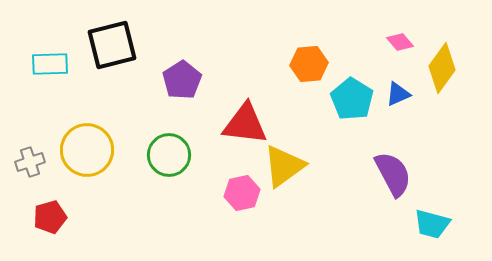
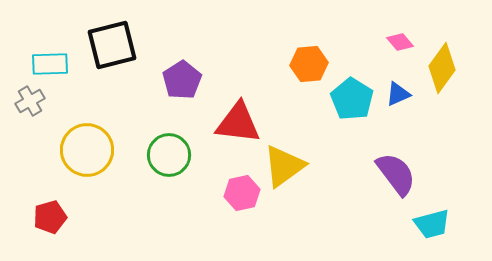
red triangle: moved 7 px left, 1 px up
gray cross: moved 61 px up; rotated 12 degrees counterclockwise
purple semicircle: moved 3 px right; rotated 9 degrees counterclockwise
cyan trapezoid: rotated 30 degrees counterclockwise
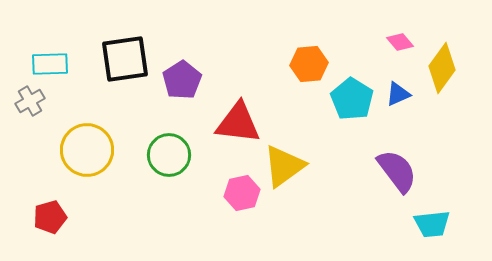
black square: moved 13 px right, 14 px down; rotated 6 degrees clockwise
purple semicircle: moved 1 px right, 3 px up
cyan trapezoid: rotated 9 degrees clockwise
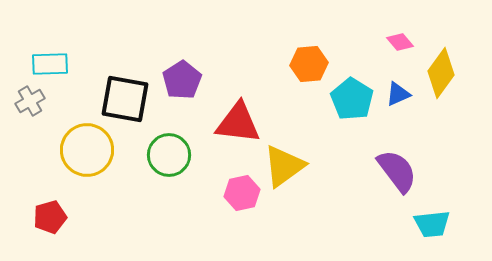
black square: moved 40 px down; rotated 18 degrees clockwise
yellow diamond: moved 1 px left, 5 px down
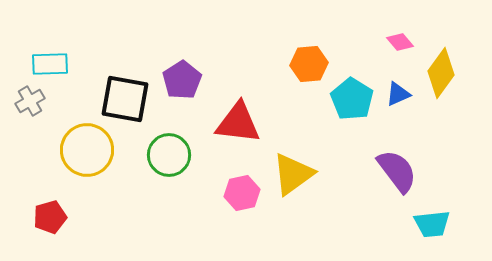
yellow triangle: moved 9 px right, 8 px down
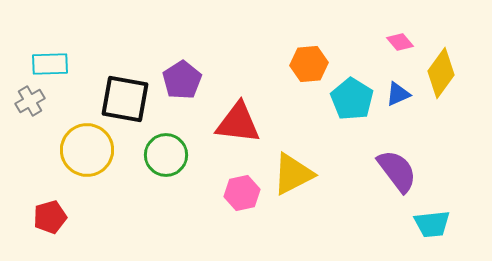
green circle: moved 3 px left
yellow triangle: rotated 9 degrees clockwise
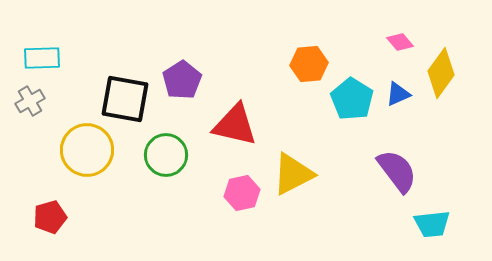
cyan rectangle: moved 8 px left, 6 px up
red triangle: moved 3 px left, 2 px down; rotated 6 degrees clockwise
